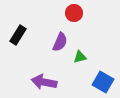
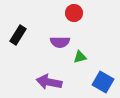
purple semicircle: rotated 66 degrees clockwise
purple arrow: moved 5 px right
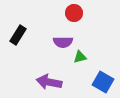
purple semicircle: moved 3 px right
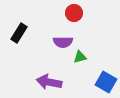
black rectangle: moved 1 px right, 2 px up
blue square: moved 3 px right
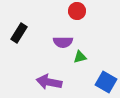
red circle: moved 3 px right, 2 px up
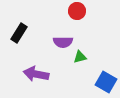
purple arrow: moved 13 px left, 8 px up
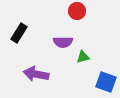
green triangle: moved 3 px right
blue square: rotated 10 degrees counterclockwise
